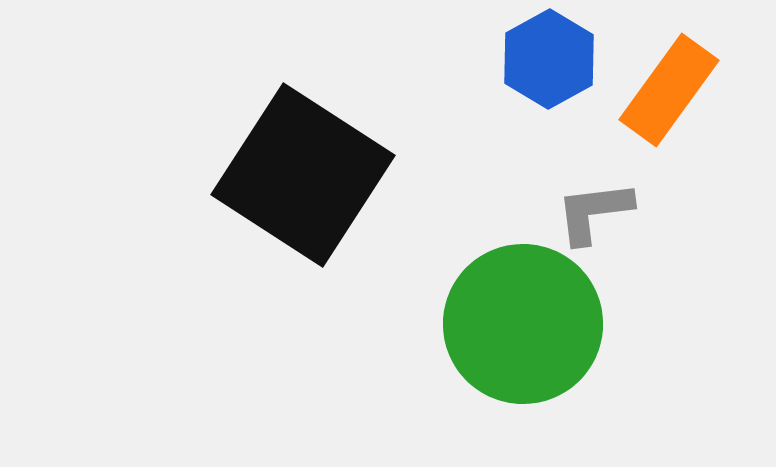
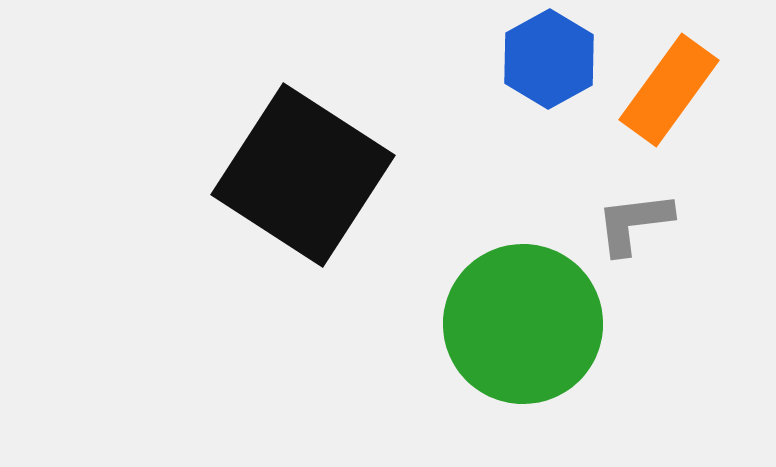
gray L-shape: moved 40 px right, 11 px down
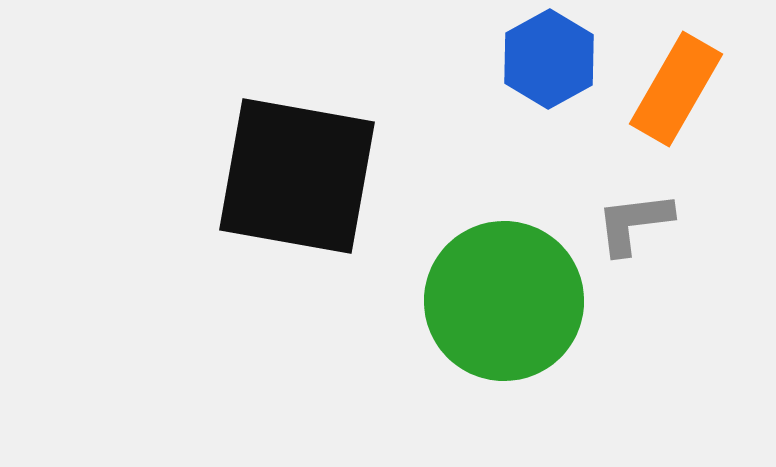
orange rectangle: moved 7 px right, 1 px up; rotated 6 degrees counterclockwise
black square: moved 6 px left, 1 px down; rotated 23 degrees counterclockwise
green circle: moved 19 px left, 23 px up
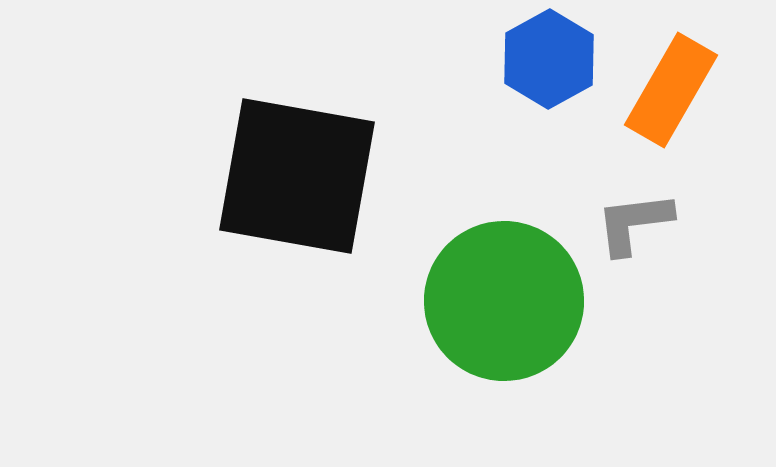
orange rectangle: moved 5 px left, 1 px down
